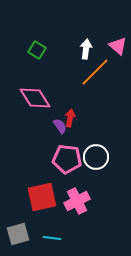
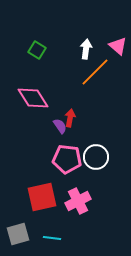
pink diamond: moved 2 px left
pink cross: moved 1 px right
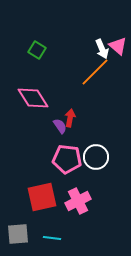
white arrow: moved 16 px right; rotated 150 degrees clockwise
gray square: rotated 10 degrees clockwise
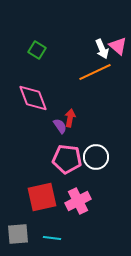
orange line: rotated 20 degrees clockwise
pink diamond: rotated 12 degrees clockwise
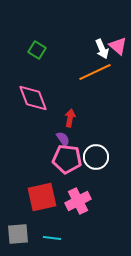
purple semicircle: moved 3 px right, 13 px down
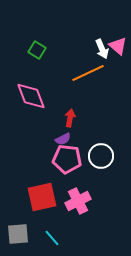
orange line: moved 7 px left, 1 px down
pink diamond: moved 2 px left, 2 px up
purple semicircle: rotated 98 degrees clockwise
white circle: moved 5 px right, 1 px up
cyan line: rotated 42 degrees clockwise
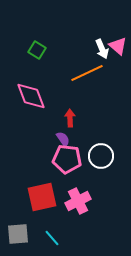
orange line: moved 1 px left
red arrow: rotated 12 degrees counterclockwise
purple semicircle: rotated 98 degrees counterclockwise
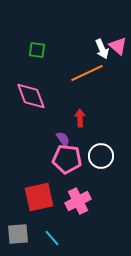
green square: rotated 24 degrees counterclockwise
red arrow: moved 10 px right
red square: moved 3 px left
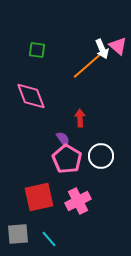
orange line: moved 7 px up; rotated 16 degrees counterclockwise
pink pentagon: rotated 24 degrees clockwise
cyan line: moved 3 px left, 1 px down
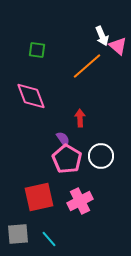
white arrow: moved 13 px up
pink cross: moved 2 px right
